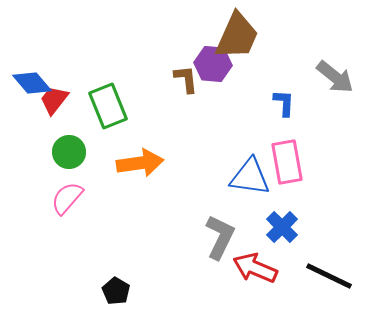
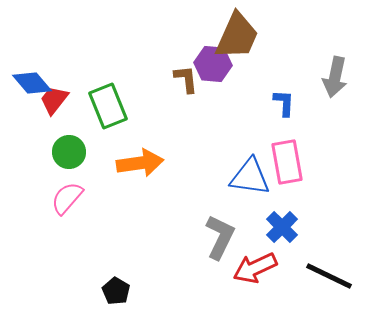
gray arrow: rotated 63 degrees clockwise
red arrow: rotated 48 degrees counterclockwise
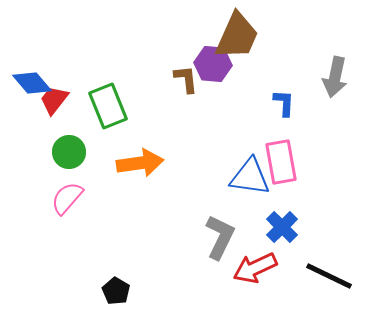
pink rectangle: moved 6 px left
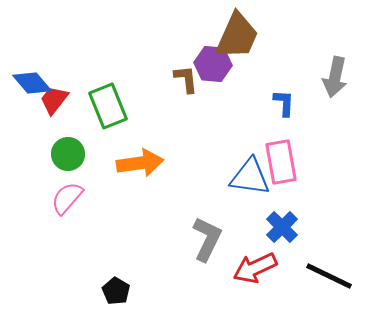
green circle: moved 1 px left, 2 px down
gray L-shape: moved 13 px left, 2 px down
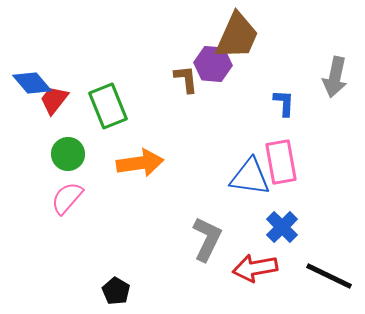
red arrow: rotated 15 degrees clockwise
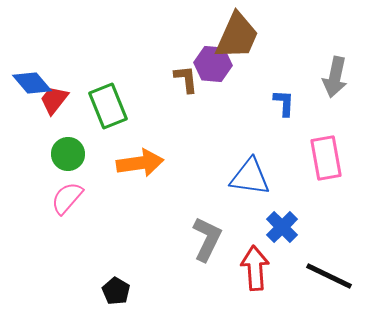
pink rectangle: moved 45 px right, 4 px up
red arrow: rotated 96 degrees clockwise
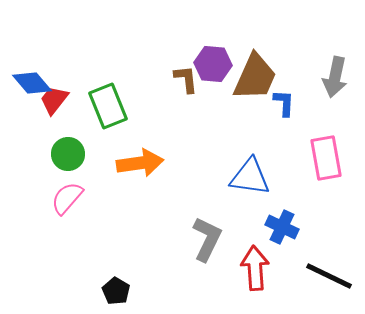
brown trapezoid: moved 18 px right, 41 px down
blue cross: rotated 20 degrees counterclockwise
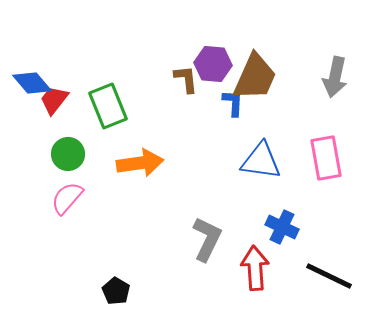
blue L-shape: moved 51 px left
blue triangle: moved 11 px right, 16 px up
